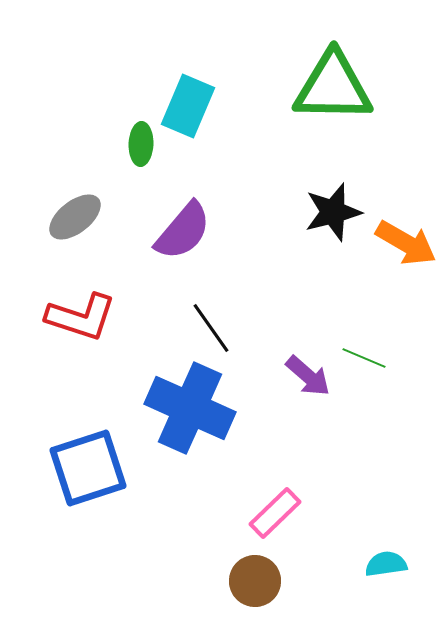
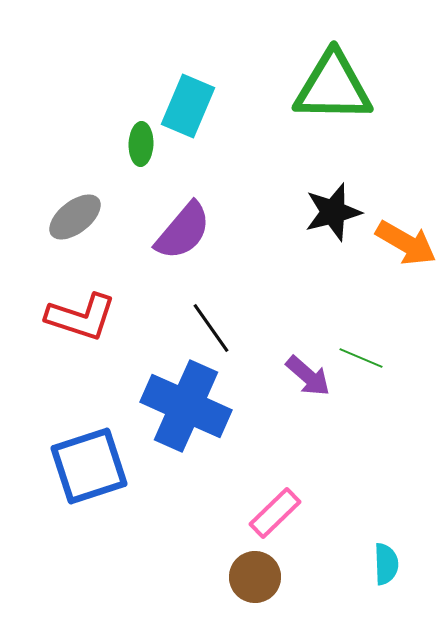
green line: moved 3 px left
blue cross: moved 4 px left, 2 px up
blue square: moved 1 px right, 2 px up
cyan semicircle: rotated 96 degrees clockwise
brown circle: moved 4 px up
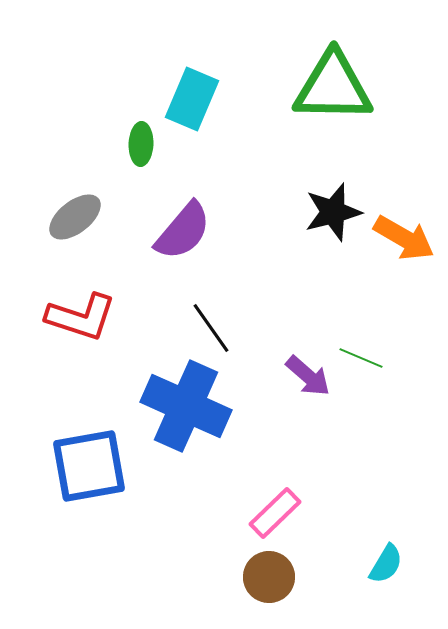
cyan rectangle: moved 4 px right, 7 px up
orange arrow: moved 2 px left, 5 px up
blue square: rotated 8 degrees clockwise
cyan semicircle: rotated 33 degrees clockwise
brown circle: moved 14 px right
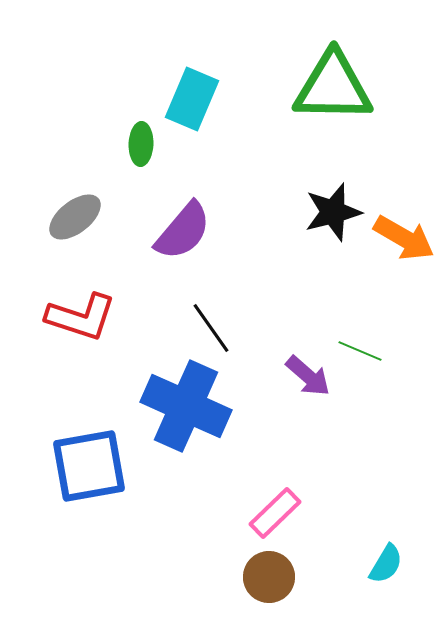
green line: moved 1 px left, 7 px up
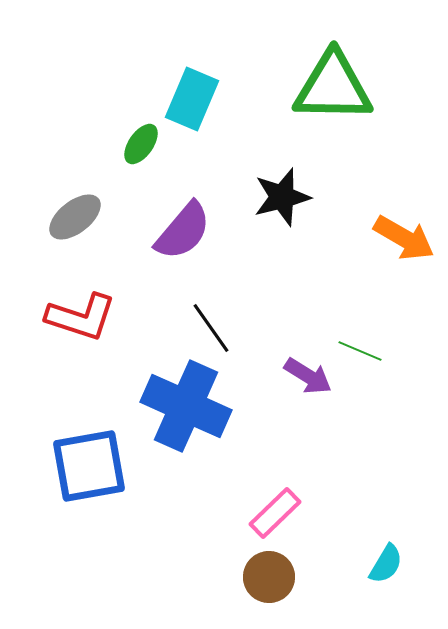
green ellipse: rotated 33 degrees clockwise
black star: moved 51 px left, 15 px up
purple arrow: rotated 9 degrees counterclockwise
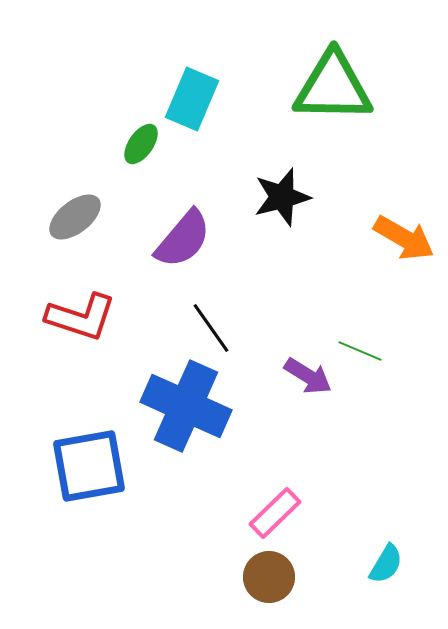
purple semicircle: moved 8 px down
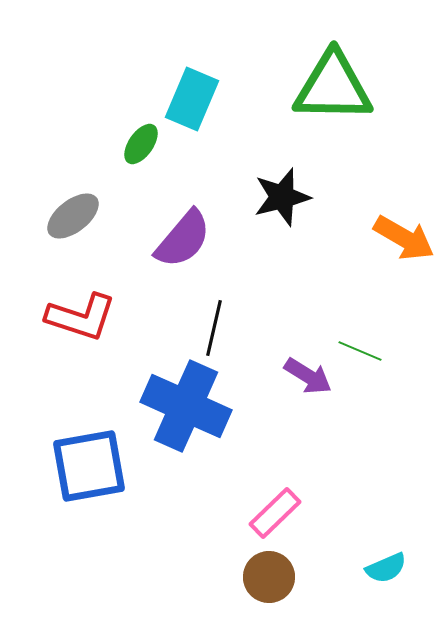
gray ellipse: moved 2 px left, 1 px up
black line: moved 3 px right; rotated 48 degrees clockwise
cyan semicircle: moved 4 px down; rotated 36 degrees clockwise
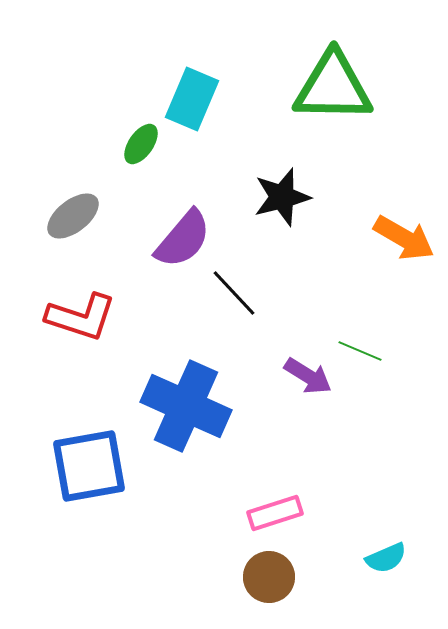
black line: moved 20 px right, 35 px up; rotated 56 degrees counterclockwise
pink rectangle: rotated 26 degrees clockwise
cyan semicircle: moved 10 px up
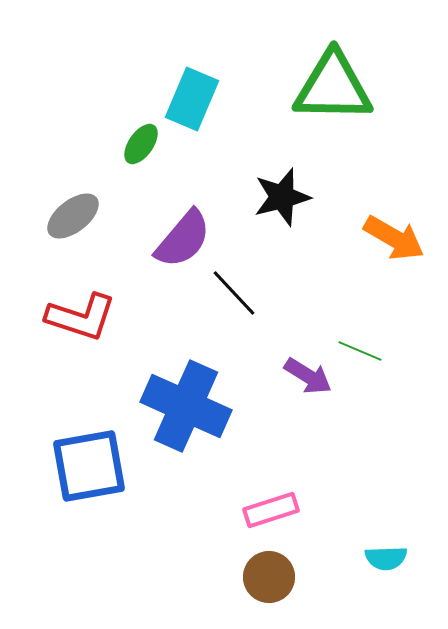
orange arrow: moved 10 px left
pink rectangle: moved 4 px left, 3 px up
cyan semicircle: rotated 21 degrees clockwise
